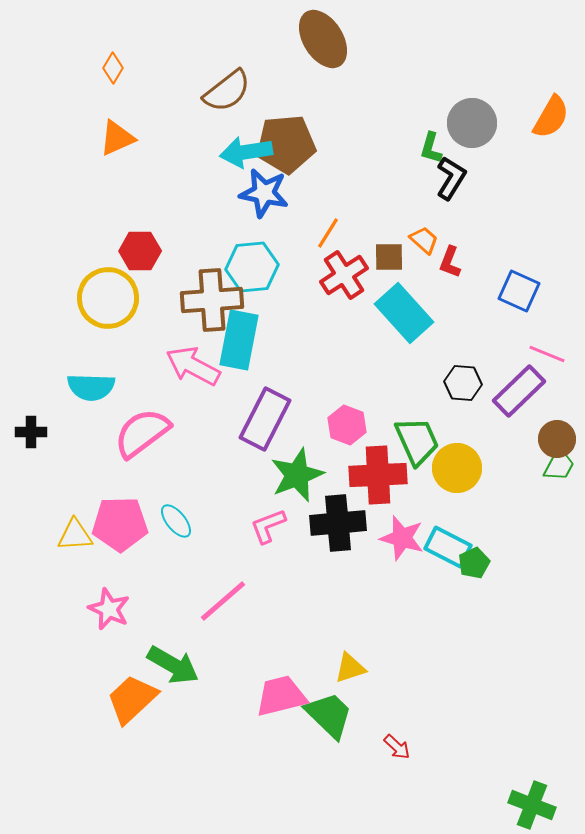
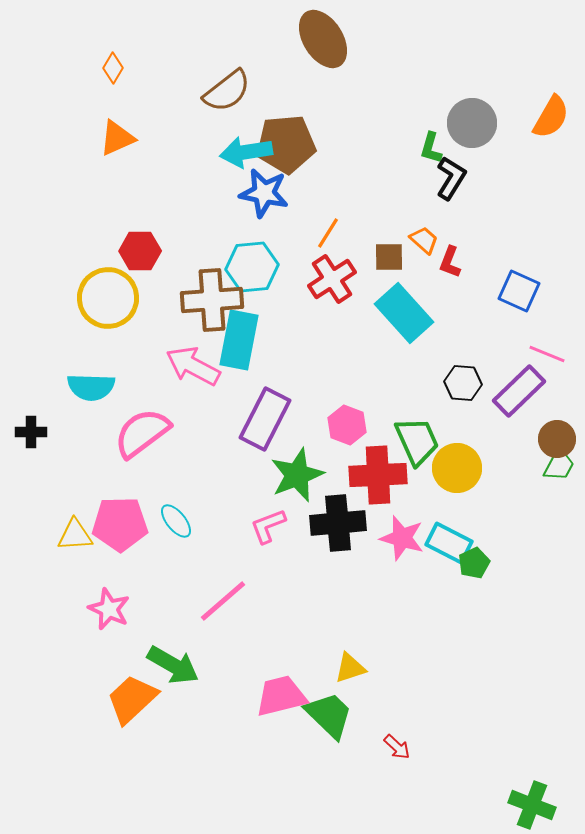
red cross at (344, 275): moved 12 px left, 4 px down
cyan rectangle at (448, 547): moved 1 px right, 4 px up
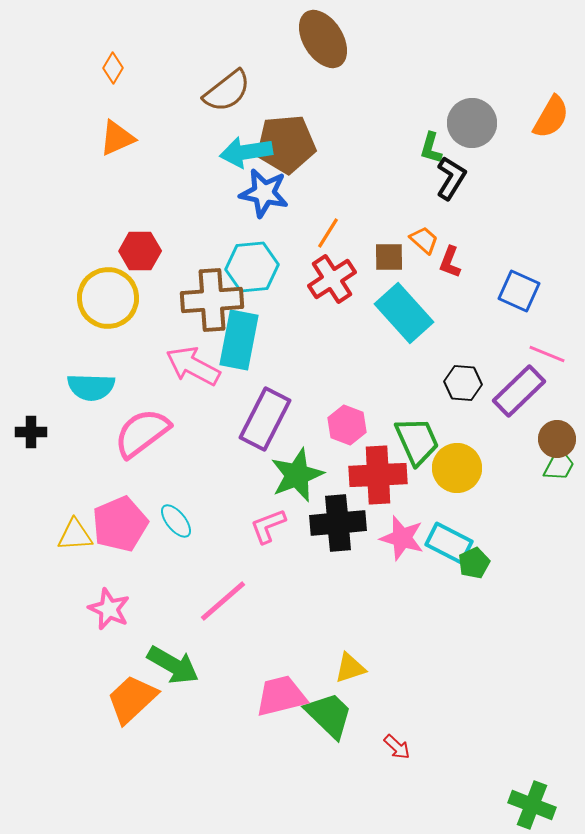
pink pentagon at (120, 524): rotated 22 degrees counterclockwise
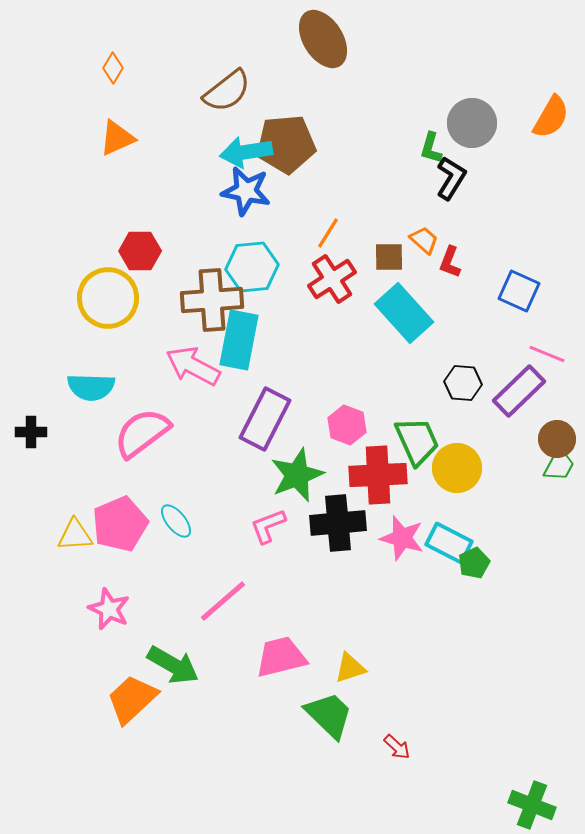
blue star at (264, 193): moved 18 px left, 2 px up
pink trapezoid at (281, 696): moved 39 px up
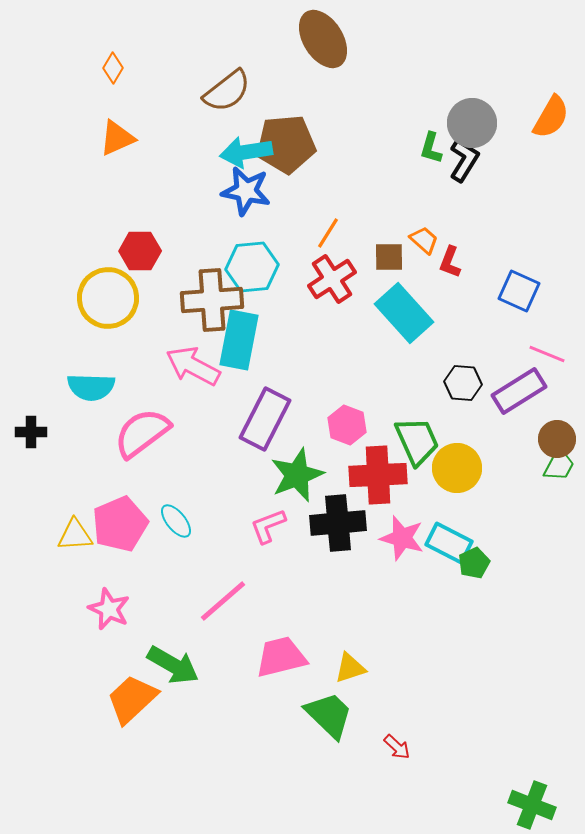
black L-shape at (451, 178): moved 13 px right, 18 px up
purple rectangle at (519, 391): rotated 12 degrees clockwise
